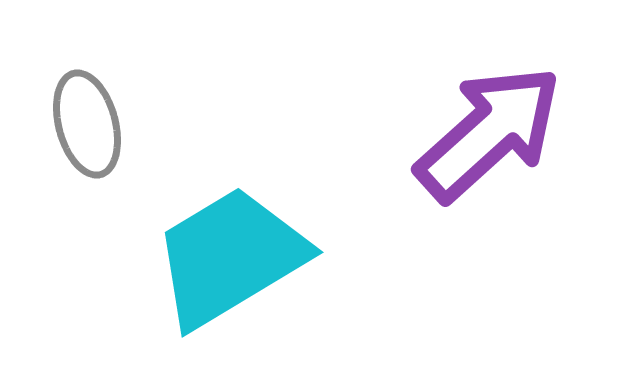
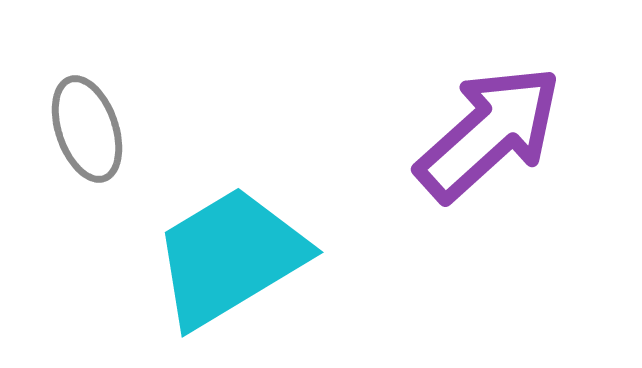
gray ellipse: moved 5 px down; rotated 4 degrees counterclockwise
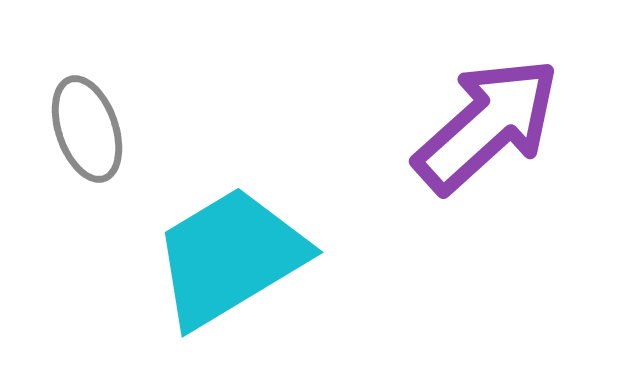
purple arrow: moved 2 px left, 8 px up
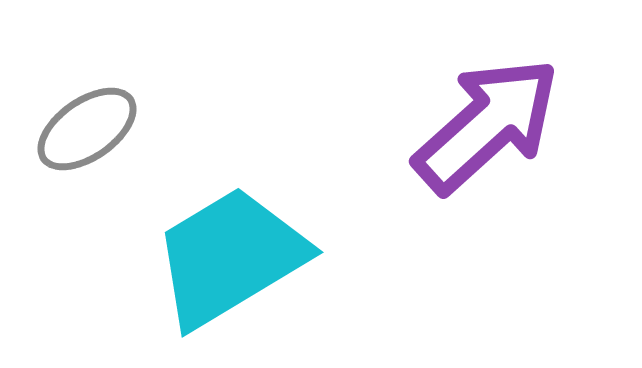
gray ellipse: rotated 74 degrees clockwise
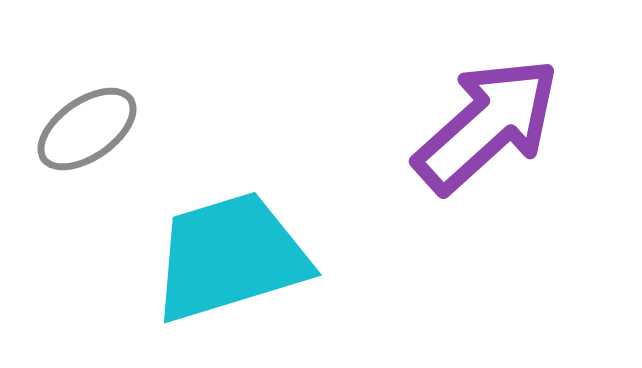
cyan trapezoid: rotated 14 degrees clockwise
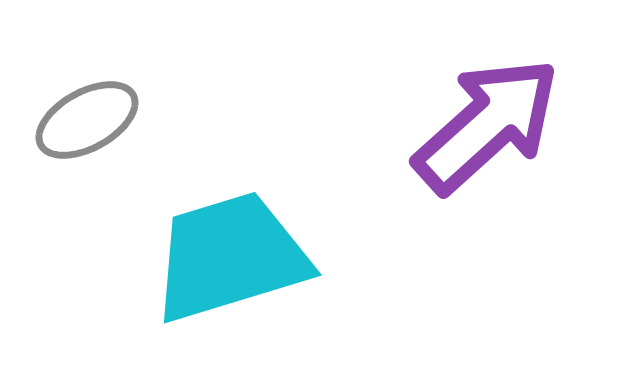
gray ellipse: moved 9 px up; rotated 6 degrees clockwise
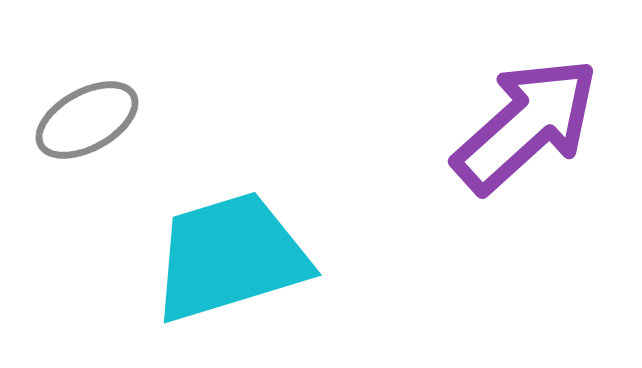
purple arrow: moved 39 px right
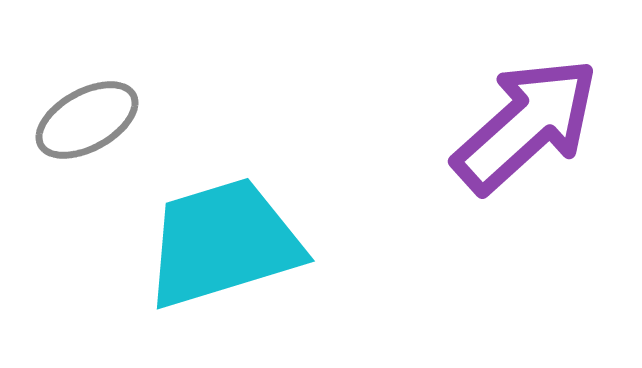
cyan trapezoid: moved 7 px left, 14 px up
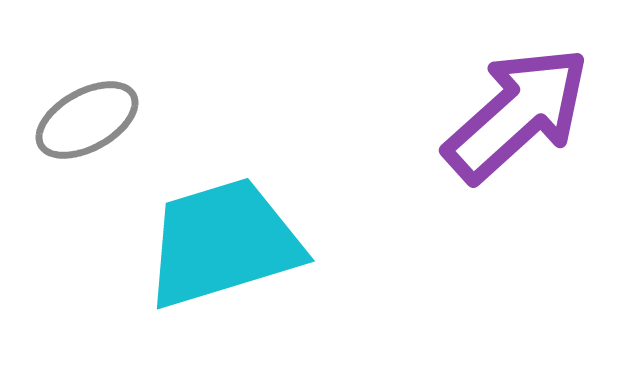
purple arrow: moved 9 px left, 11 px up
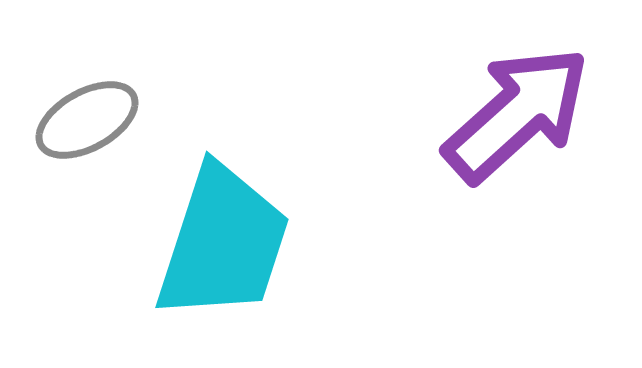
cyan trapezoid: rotated 125 degrees clockwise
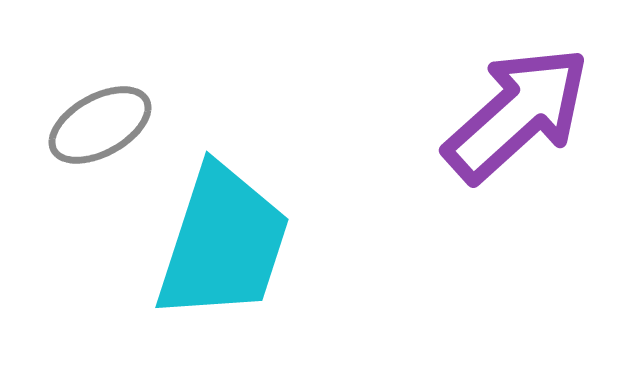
gray ellipse: moved 13 px right, 5 px down
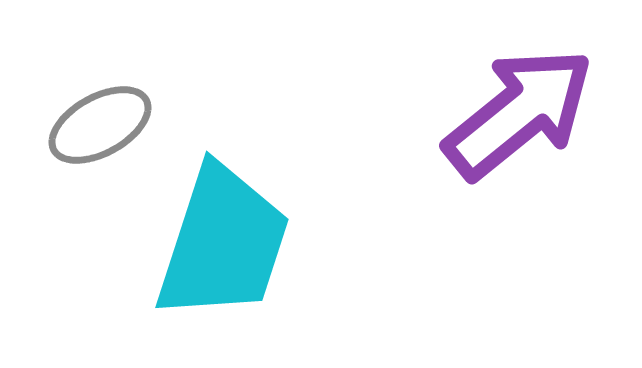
purple arrow: moved 2 px right, 1 px up; rotated 3 degrees clockwise
